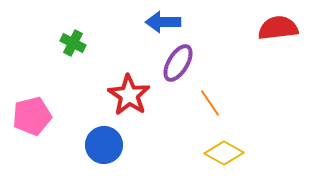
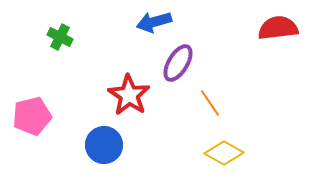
blue arrow: moved 9 px left; rotated 16 degrees counterclockwise
green cross: moved 13 px left, 6 px up
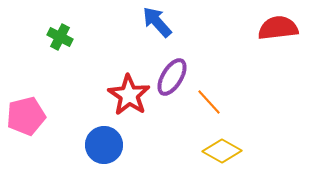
blue arrow: moved 3 px right; rotated 64 degrees clockwise
purple ellipse: moved 6 px left, 14 px down
orange line: moved 1 px left, 1 px up; rotated 8 degrees counterclockwise
pink pentagon: moved 6 px left
yellow diamond: moved 2 px left, 2 px up
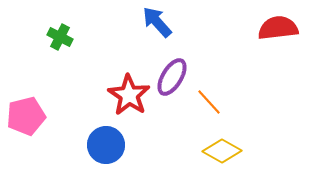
blue circle: moved 2 px right
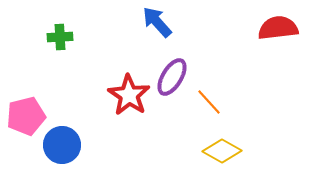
green cross: rotated 30 degrees counterclockwise
blue circle: moved 44 px left
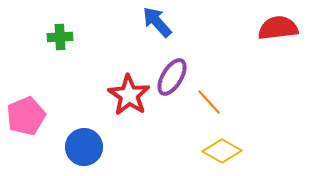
pink pentagon: rotated 9 degrees counterclockwise
blue circle: moved 22 px right, 2 px down
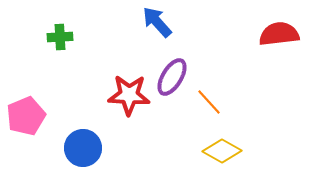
red semicircle: moved 1 px right, 6 px down
red star: rotated 30 degrees counterclockwise
blue circle: moved 1 px left, 1 px down
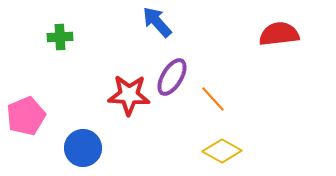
orange line: moved 4 px right, 3 px up
